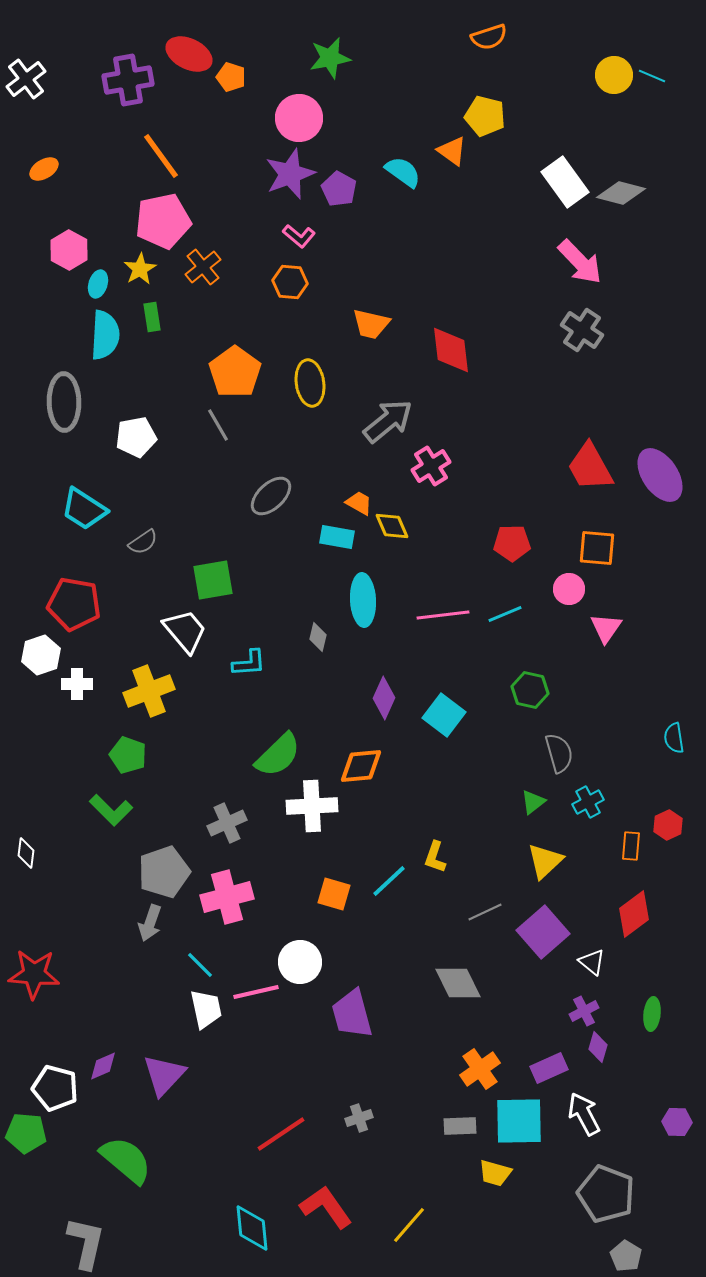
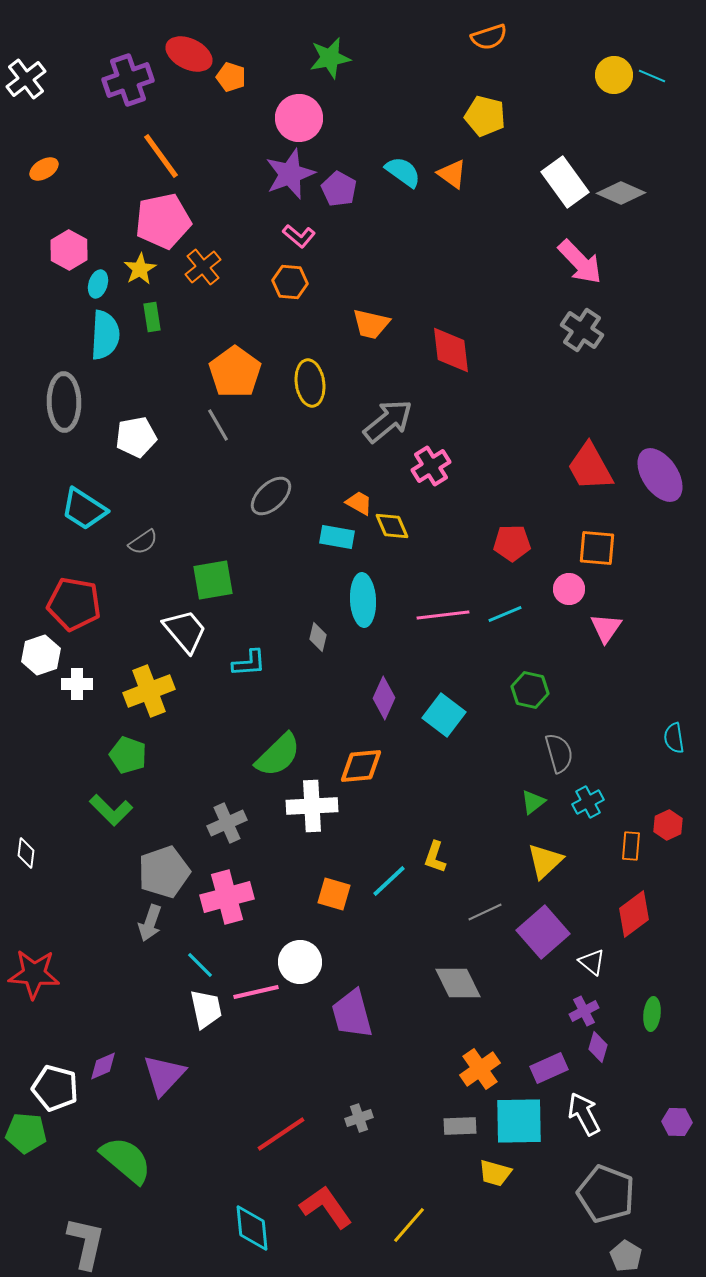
purple cross at (128, 80): rotated 9 degrees counterclockwise
orange triangle at (452, 151): moved 23 px down
gray diamond at (621, 193): rotated 9 degrees clockwise
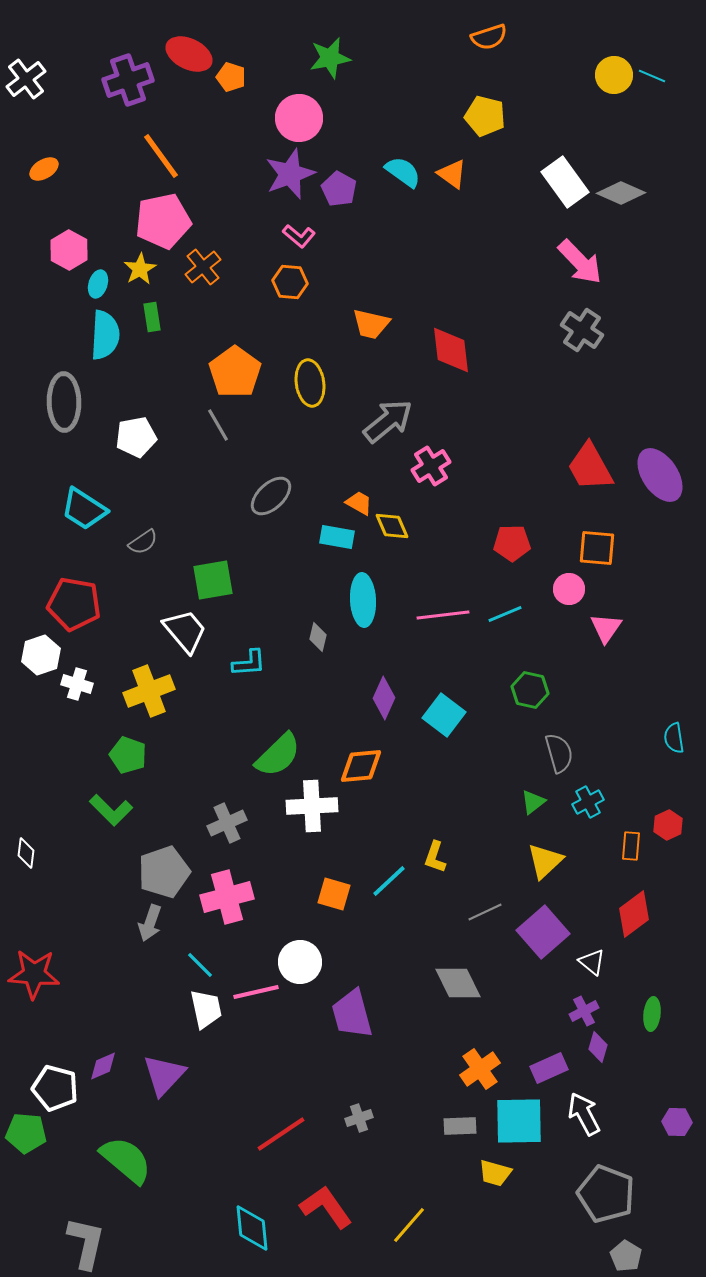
white cross at (77, 684): rotated 16 degrees clockwise
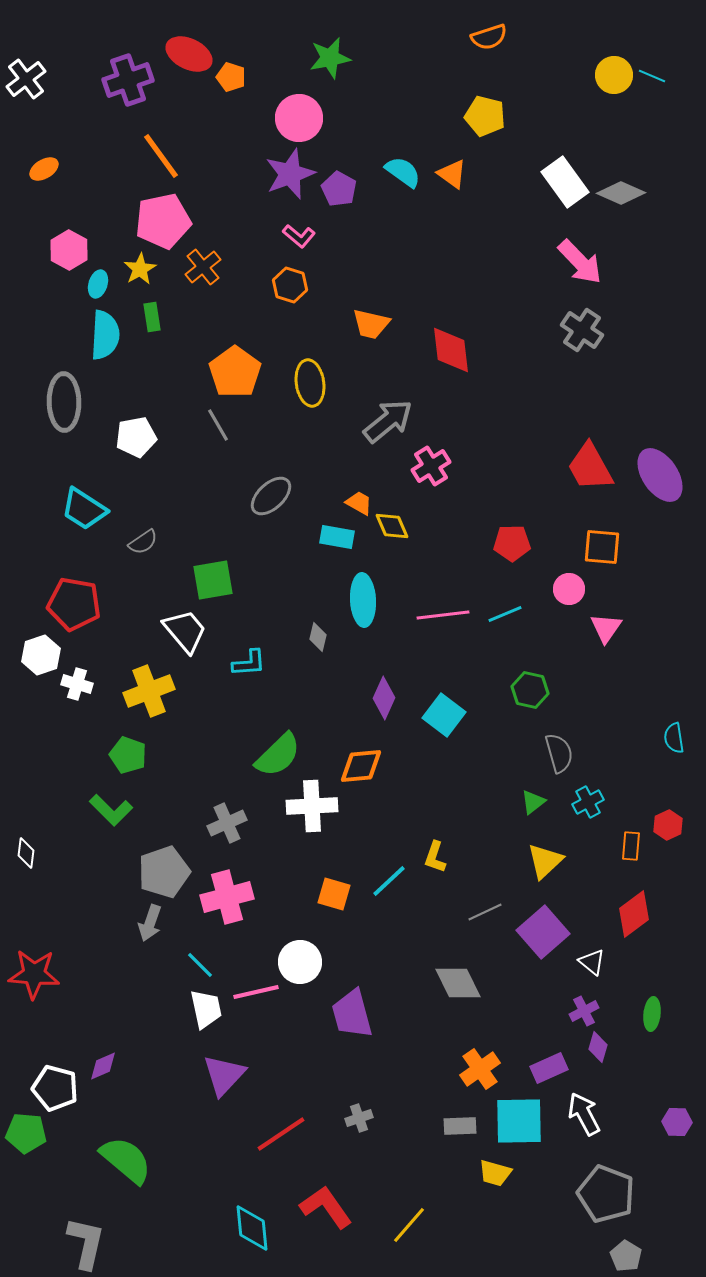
orange hexagon at (290, 282): moved 3 px down; rotated 12 degrees clockwise
orange square at (597, 548): moved 5 px right, 1 px up
purple triangle at (164, 1075): moved 60 px right
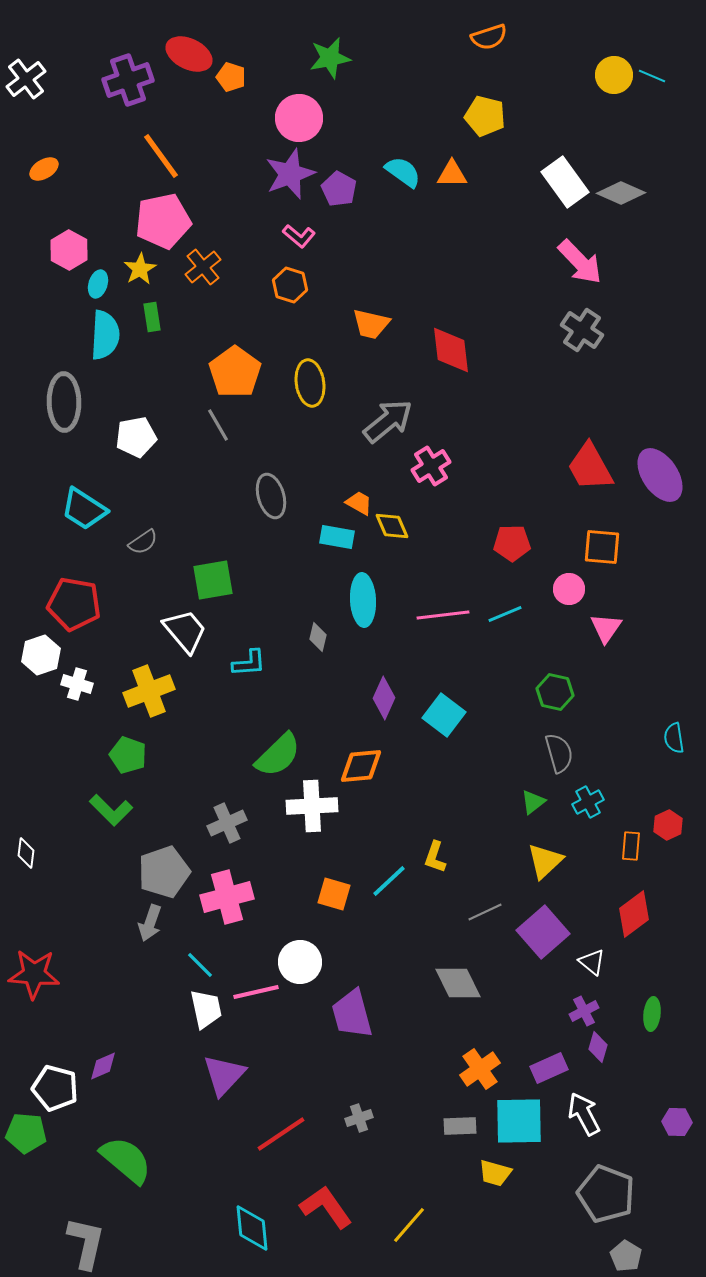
orange triangle at (452, 174): rotated 36 degrees counterclockwise
gray ellipse at (271, 496): rotated 63 degrees counterclockwise
green hexagon at (530, 690): moved 25 px right, 2 px down
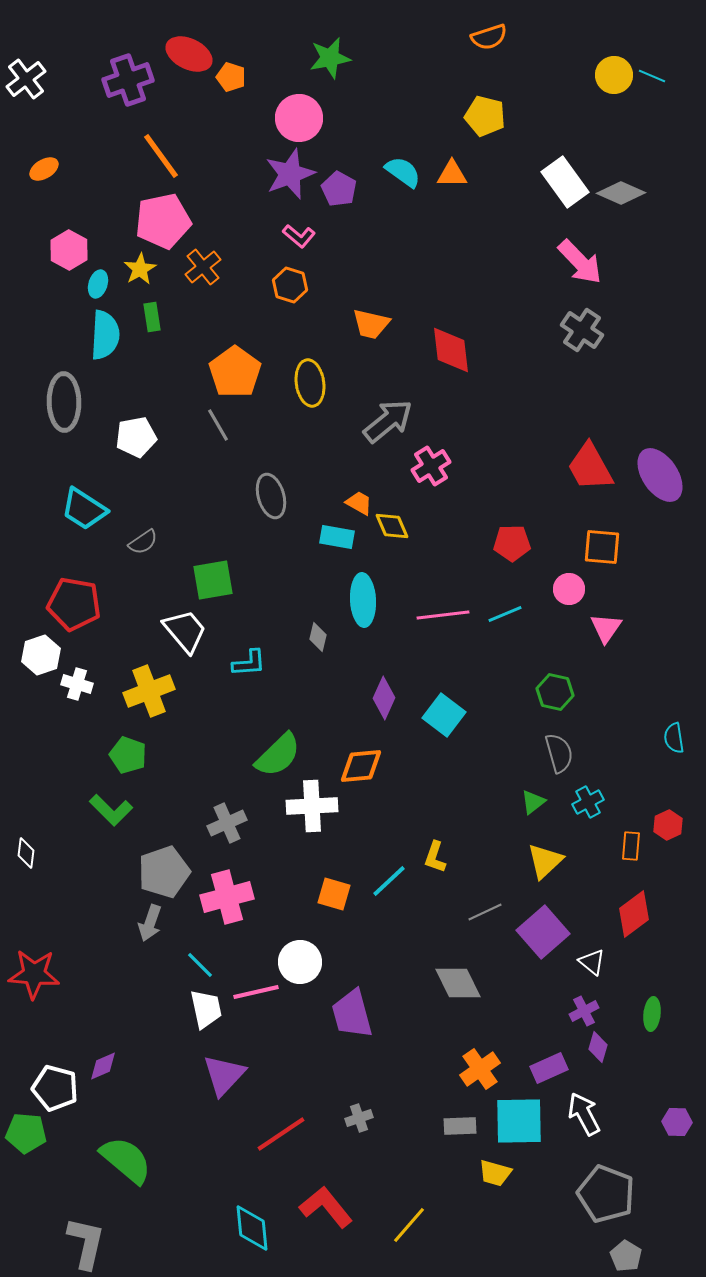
red L-shape at (326, 1207): rotated 4 degrees counterclockwise
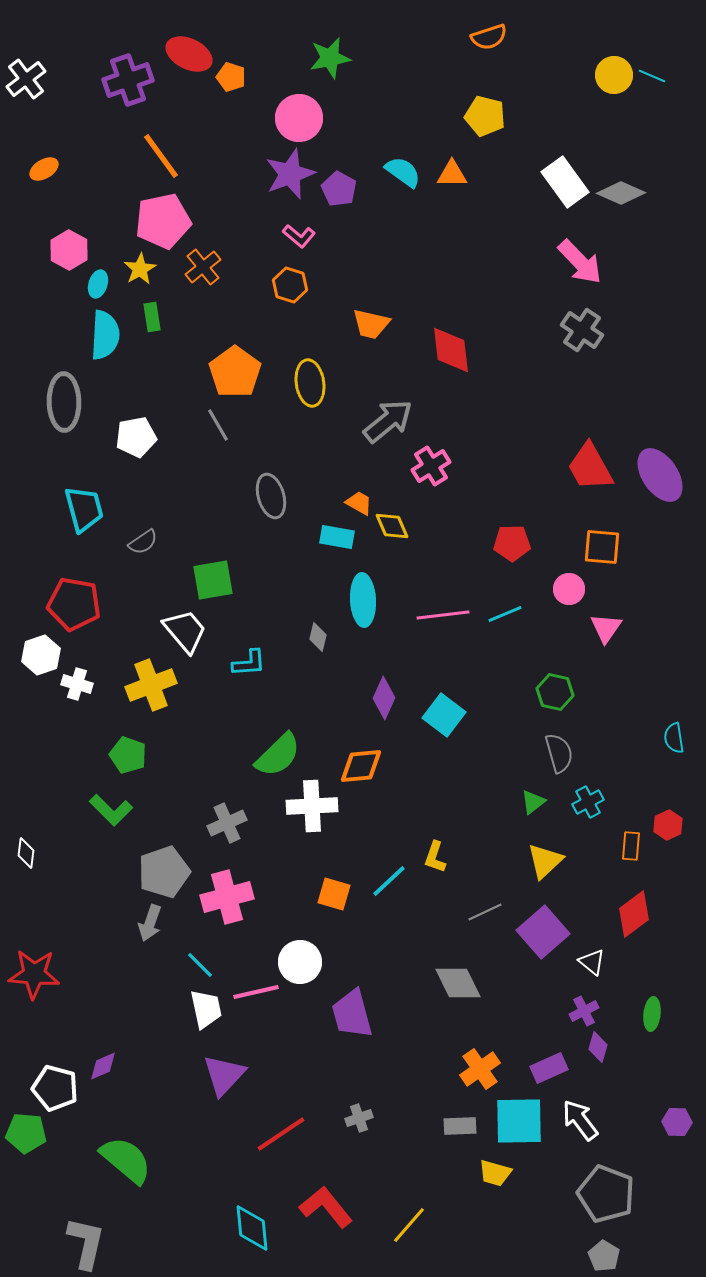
cyan trapezoid at (84, 509): rotated 138 degrees counterclockwise
yellow cross at (149, 691): moved 2 px right, 6 px up
white arrow at (584, 1114): moved 4 px left, 6 px down; rotated 9 degrees counterclockwise
gray pentagon at (626, 1256): moved 22 px left
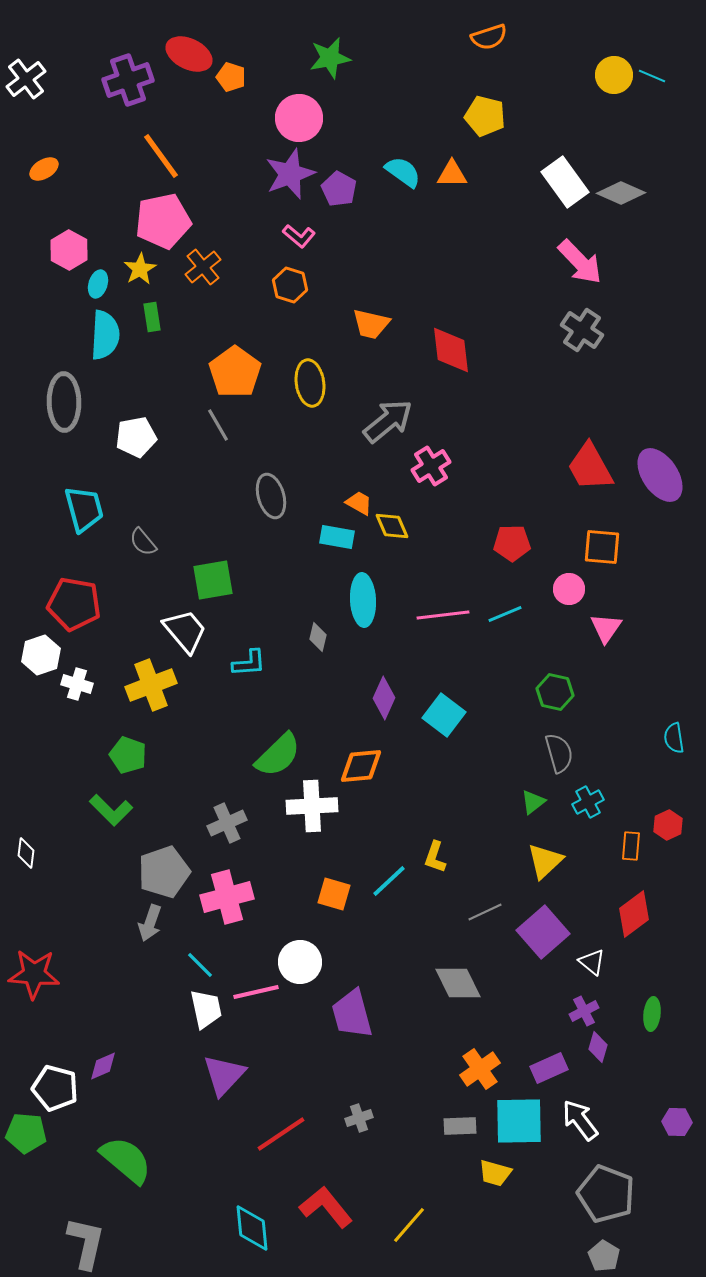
gray semicircle at (143, 542): rotated 84 degrees clockwise
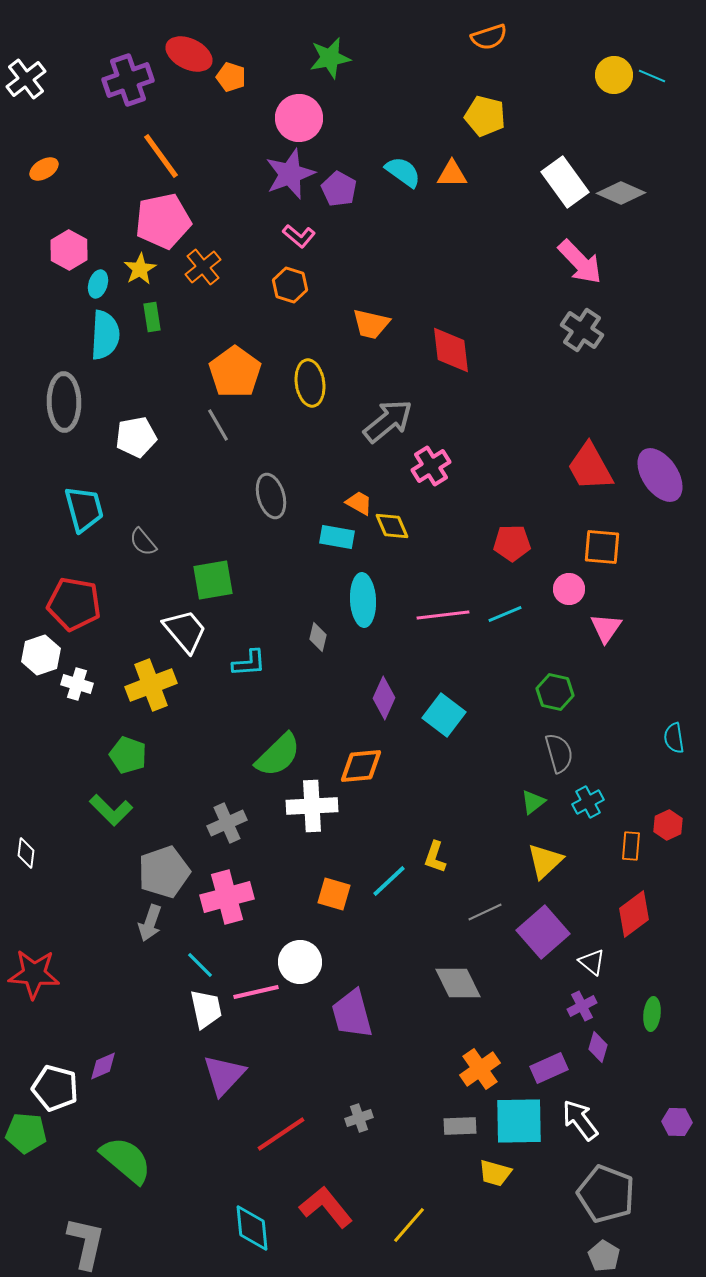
purple cross at (584, 1011): moved 2 px left, 5 px up
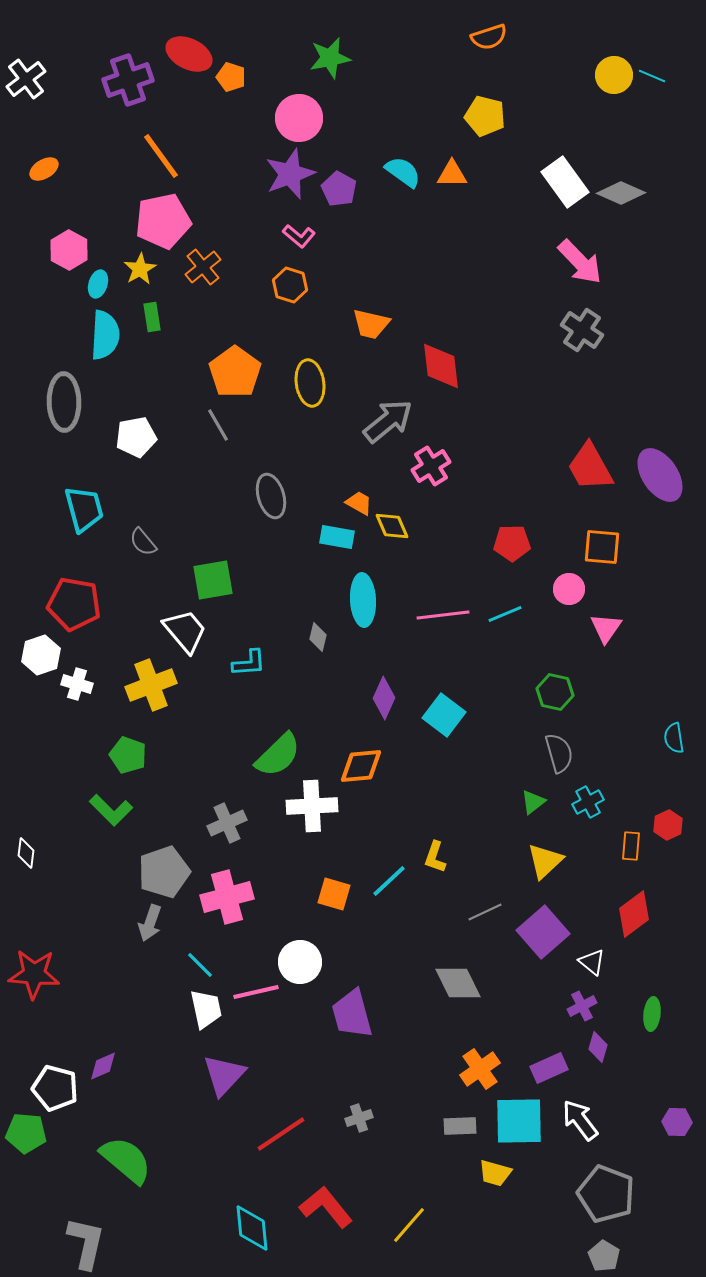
red diamond at (451, 350): moved 10 px left, 16 px down
